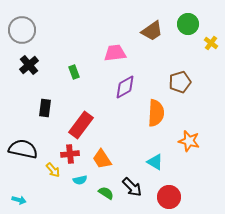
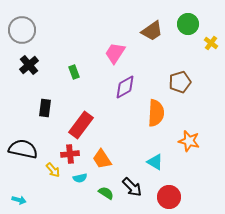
pink trapezoid: rotated 50 degrees counterclockwise
cyan semicircle: moved 2 px up
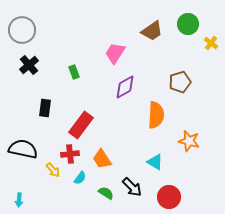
orange semicircle: moved 2 px down
cyan semicircle: rotated 40 degrees counterclockwise
cyan arrow: rotated 80 degrees clockwise
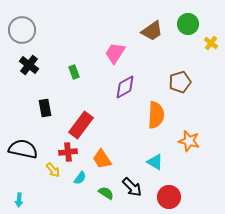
black cross: rotated 12 degrees counterclockwise
black rectangle: rotated 18 degrees counterclockwise
red cross: moved 2 px left, 2 px up
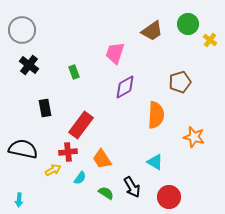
yellow cross: moved 1 px left, 3 px up
pink trapezoid: rotated 15 degrees counterclockwise
orange star: moved 5 px right, 4 px up
yellow arrow: rotated 77 degrees counterclockwise
black arrow: rotated 15 degrees clockwise
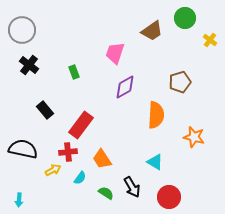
green circle: moved 3 px left, 6 px up
black rectangle: moved 2 px down; rotated 30 degrees counterclockwise
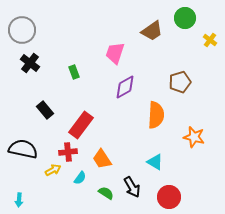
black cross: moved 1 px right, 2 px up
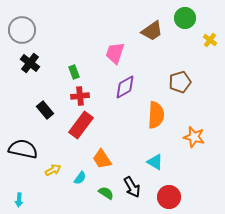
red cross: moved 12 px right, 56 px up
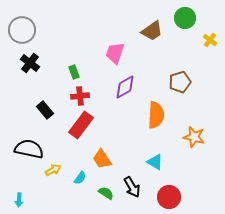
black semicircle: moved 6 px right
